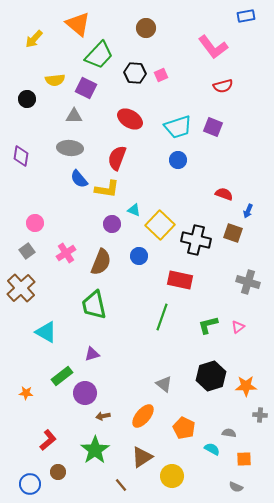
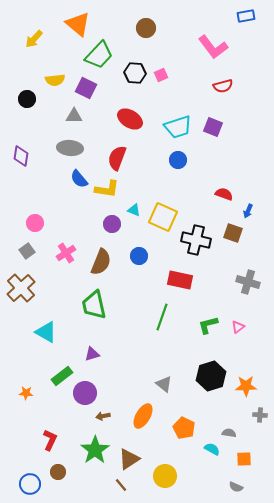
yellow square at (160, 225): moved 3 px right, 8 px up; rotated 20 degrees counterclockwise
orange ellipse at (143, 416): rotated 10 degrees counterclockwise
red L-shape at (48, 440): moved 2 px right; rotated 25 degrees counterclockwise
brown triangle at (142, 457): moved 13 px left, 2 px down
yellow circle at (172, 476): moved 7 px left
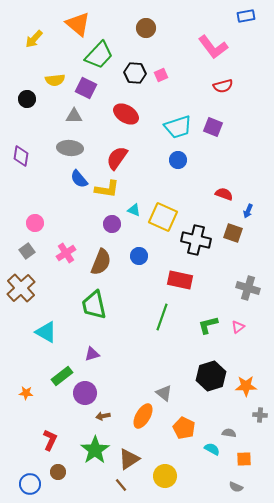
red ellipse at (130, 119): moved 4 px left, 5 px up
red semicircle at (117, 158): rotated 15 degrees clockwise
gray cross at (248, 282): moved 6 px down
gray triangle at (164, 384): moved 9 px down
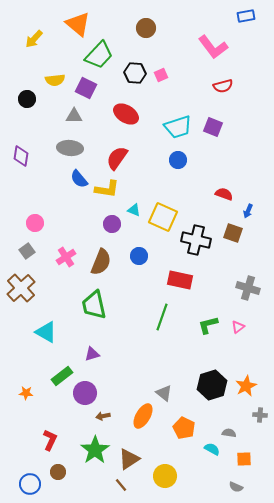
pink cross at (66, 253): moved 4 px down
black hexagon at (211, 376): moved 1 px right, 9 px down
orange star at (246, 386): rotated 25 degrees counterclockwise
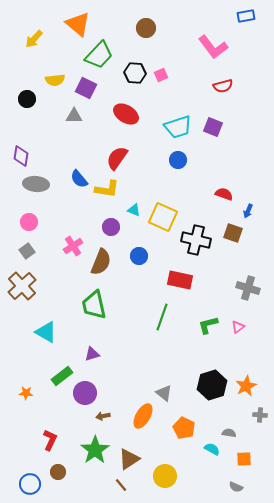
gray ellipse at (70, 148): moved 34 px left, 36 px down
pink circle at (35, 223): moved 6 px left, 1 px up
purple circle at (112, 224): moved 1 px left, 3 px down
pink cross at (66, 257): moved 7 px right, 11 px up
brown cross at (21, 288): moved 1 px right, 2 px up
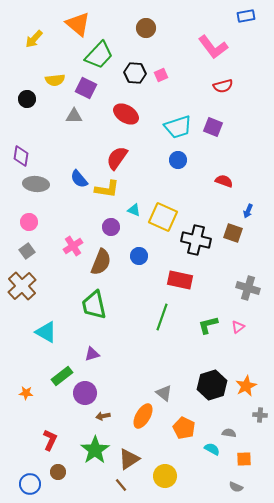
red semicircle at (224, 194): moved 13 px up
